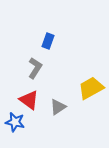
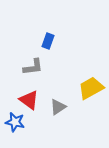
gray L-shape: moved 2 px left, 1 px up; rotated 50 degrees clockwise
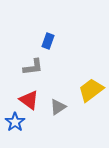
yellow trapezoid: moved 2 px down; rotated 8 degrees counterclockwise
blue star: rotated 24 degrees clockwise
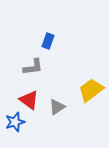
gray triangle: moved 1 px left
blue star: rotated 18 degrees clockwise
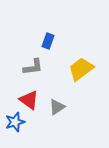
yellow trapezoid: moved 10 px left, 21 px up
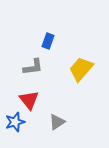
yellow trapezoid: rotated 12 degrees counterclockwise
red triangle: rotated 15 degrees clockwise
gray triangle: moved 15 px down
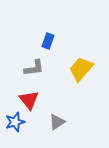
gray L-shape: moved 1 px right, 1 px down
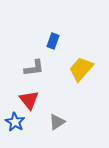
blue rectangle: moved 5 px right
blue star: rotated 24 degrees counterclockwise
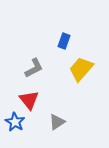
blue rectangle: moved 11 px right
gray L-shape: rotated 20 degrees counterclockwise
